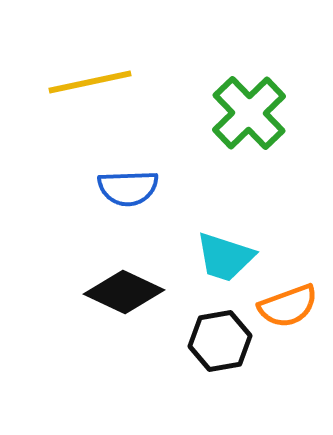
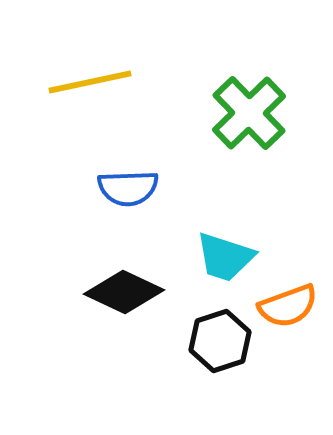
black hexagon: rotated 8 degrees counterclockwise
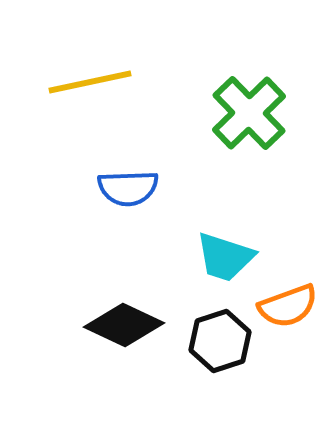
black diamond: moved 33 px down
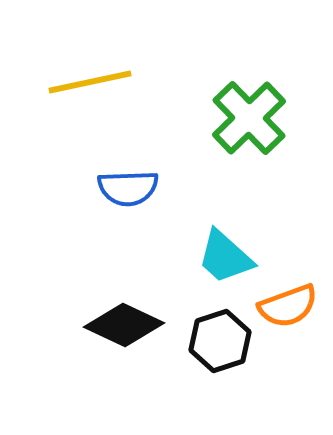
green cross: moved 5 px down
cyan trapezoid: rotated 24 degrees clockwise
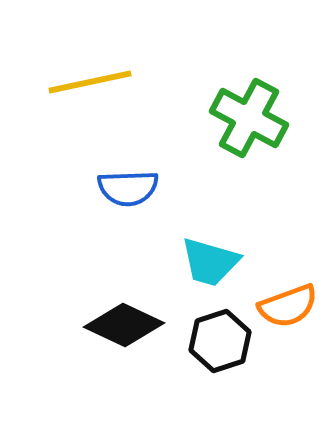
green cross: rotated 18 degrees counterclockwise
cyan trapezoid: moved 15 px left, 5 px down; rotated 26 degrees counterclockwise
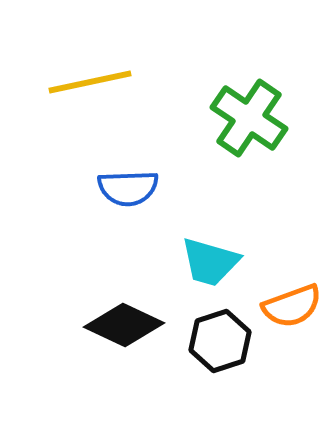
green cross: rotated 6 degrees clockwise
orange semicircle: moved 4 px right
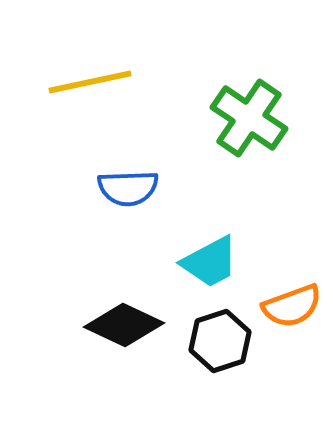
cyan trapezoid: rotated 44 degrees counterclockwise
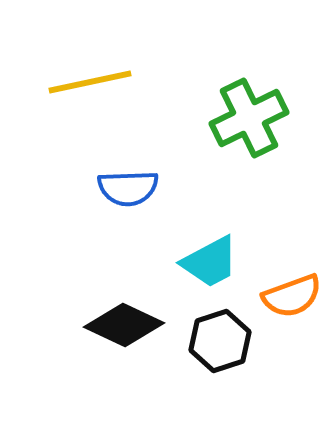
green cross: rotated 30 degrees clockwise
orange semicircle: moved 10 px up
